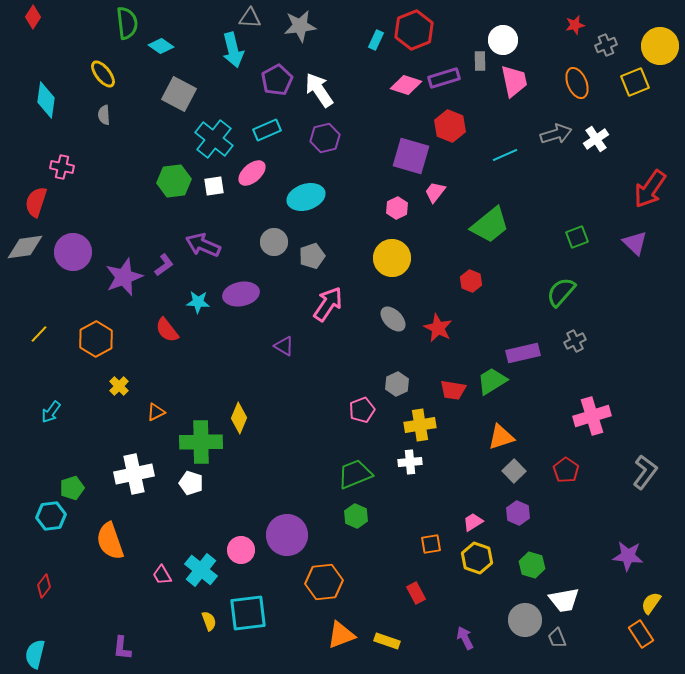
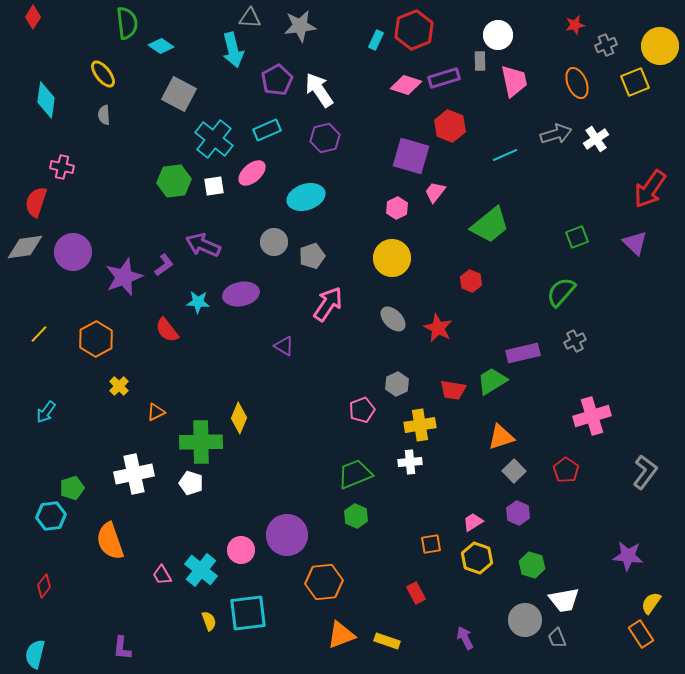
white circle at (503, 40): moved 5 px left, 5 px up
cyan arrow at (51, 412): moved 5 px left
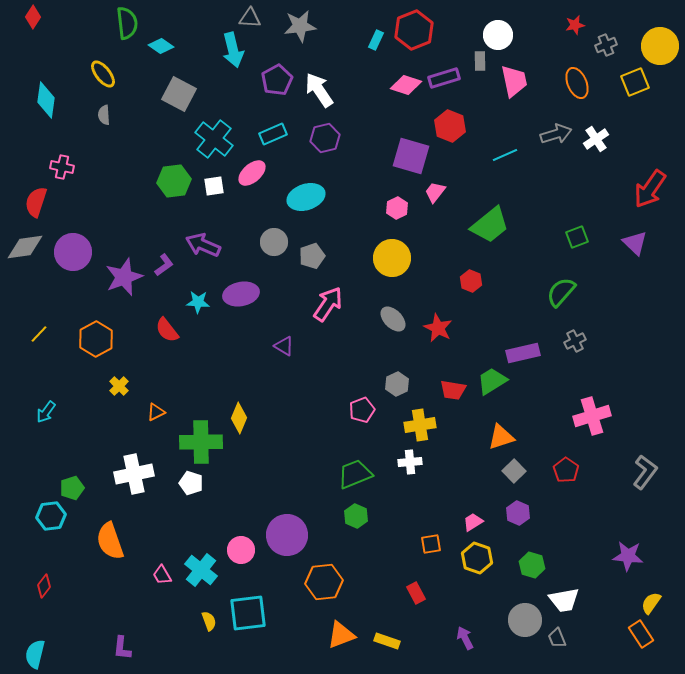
cyan rectangle at (267, 130): moved 6 px right, 4 px down
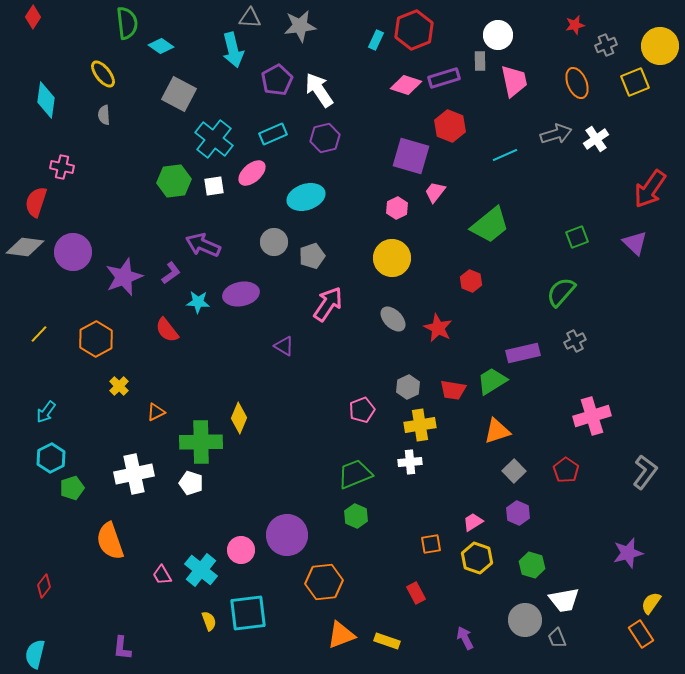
gray diamond at (25, 247): rotated 15 degrees clockwise
purple L-shape at (164, 265): moved 7 px right, 8 px down
gray hexagon at (397, 384): moved 11 px right, 3 px down
orange triangle at (501, 437): moved 4 px left, 6 px up
cyan hexagon at (51, 516): moved 58 px up; rotated 20 degrees counterclockwise
purple star at (628, 556): moved 3 px up; rotated 20 degrees counterclockwise
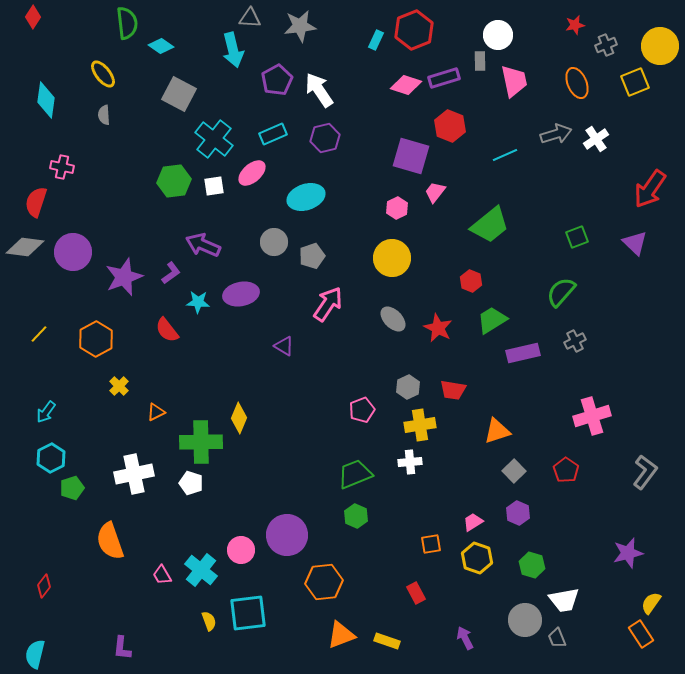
green trapezoid at (492, 381): moved 61 px up
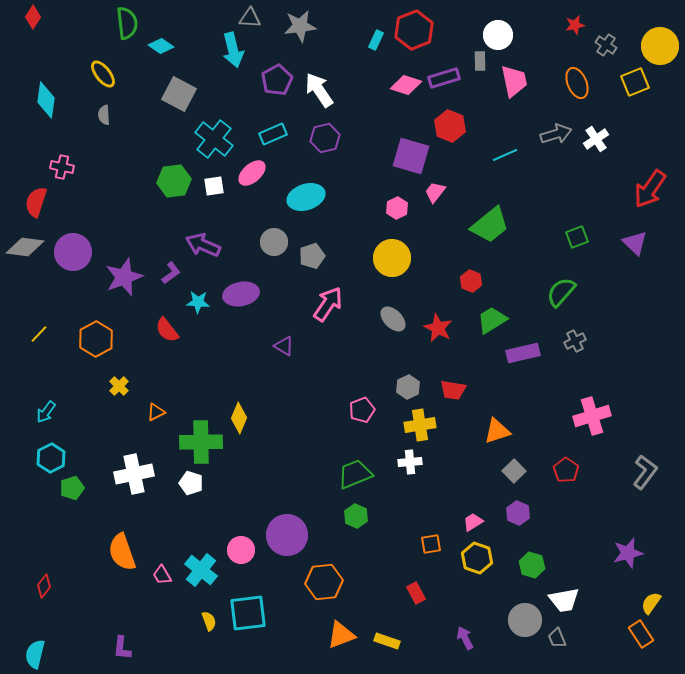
gray cross at (606, 45): rotated 35 degrees counterclockwise
orange semicircle at (110, 541): moved 12 px right, 11 px down
